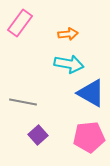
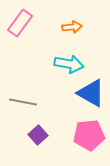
orange arrow: moved 4 px right, 7 px up
pink pentagon: moved 2 px up
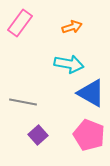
orange arrow: rotated 12 degrees counterclockwise
pink pentagon: rotated 28 degrees clockwise
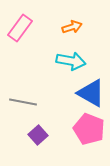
pink rectangle: moved 5 px down
cyan arrow: moved 2 px right, 3 px up
pink pentagon: moved 6 px up
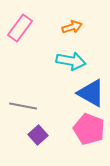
gray line: moved 4 px down
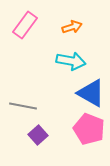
pink rectangle: moved 5 px right, 3 px up
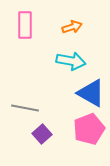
pink rectangle: rotated 36 degrees counterclockwise
gray line: moved 2 px right, 2 px down
pink pentagon: rotated 28 degrees clockwise
purple square: moved 4 px right, 1 px up
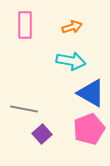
gray line: moved 1 px left, 1 px down
